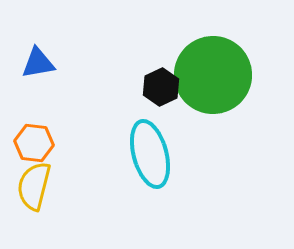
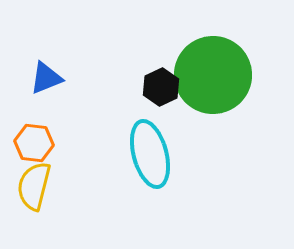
blue triangle: moved 8 px right, 15 px down; rotated 12 degrees counterclockwise
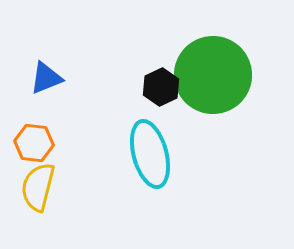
yellow semicircle: moved 4 px right, 1 px down
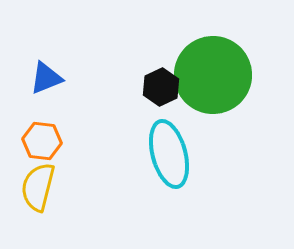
orange hexagon: moved 8 px right, 2 px up
cyan ellipse: moved 19 px right
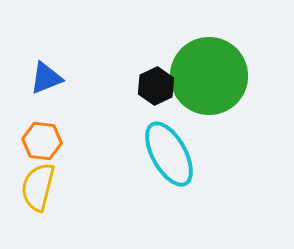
green circle: moved 4 px left, 1 px down
black hexagon: moved 5 px left, 1 px up
cyan ellipse: rotated 14 degrees counterclockwise
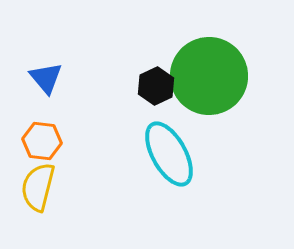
blue triangle: rotated 48 degrees counterclockwise
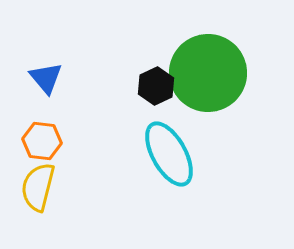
green circle: moved 1 px left, 3 px up
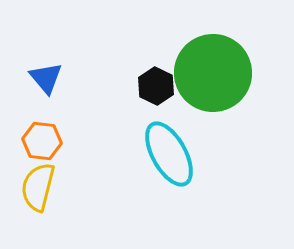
green circle: moved 5 px right
black hexagon: rotated 9 degrees counterclockwise
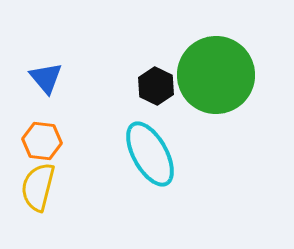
green circle: moved 3 px right, 2 px down
cyan ellipse: moved 19 px left
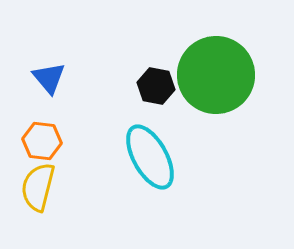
blue triangle: moved 3 px right
black hexagon: rotated 15 degrees counterclockwise
cyan ellipse: moved 3 px down
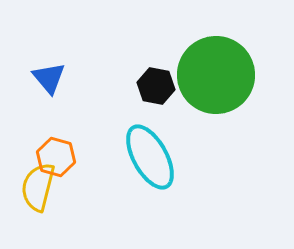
orange hexagon: moved 14 px right, 16 px down; rotated 9 degrees clockwise
